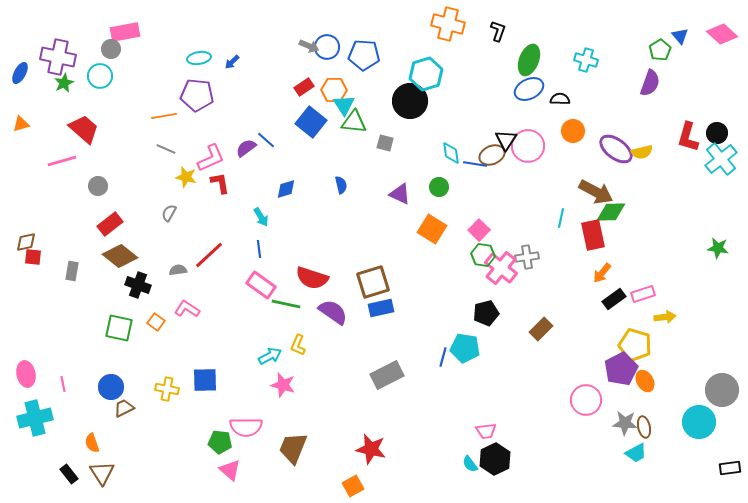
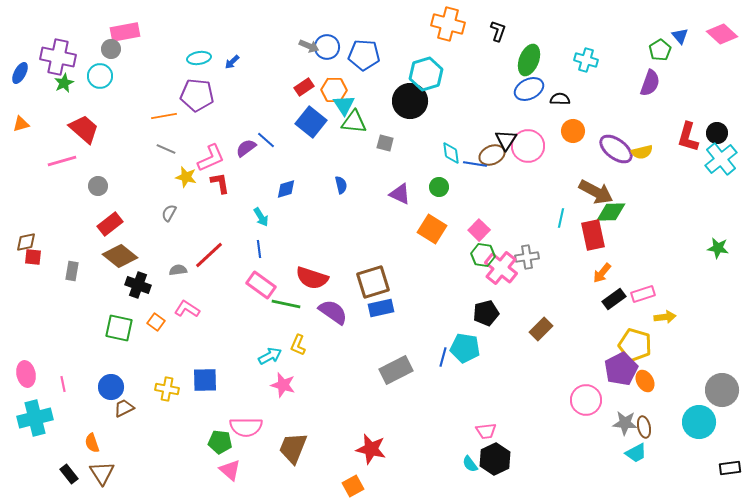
gray rectangle at (387, 375): moved 9 px right, 5 px up
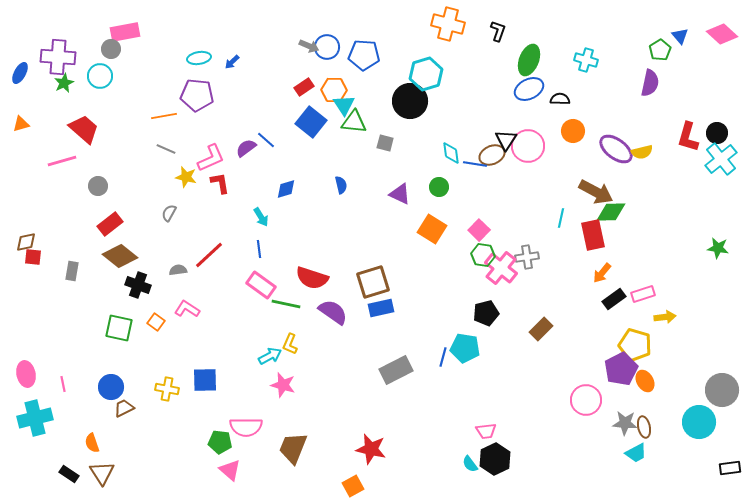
purple cross at (58, 57): rotated 8 degrees counterclockwise
purple semicircle at (650, 83): rotated 8 degrees counterclockwise
yellow L-shape at (298, 345): moved 8 px left, 1 px up
black rectangle at (69, 474): rotated 18 degrees counterclockwise
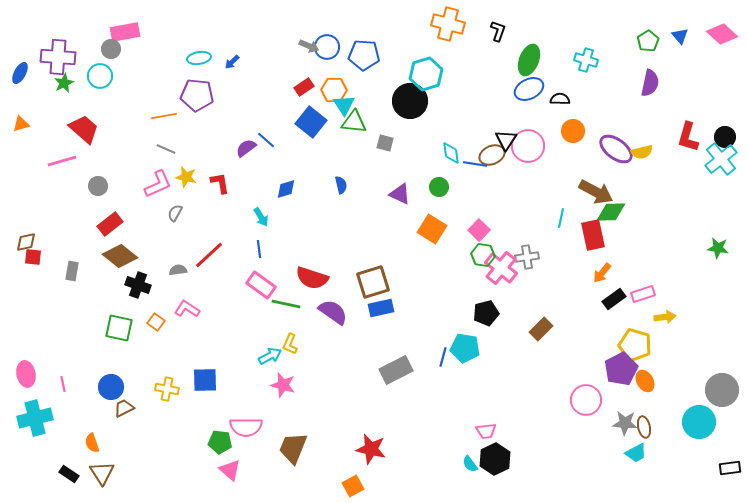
green pentagon at (660, 50): moved 12 px left, 9 px up
black circle at (717, 133): moved 8 px right, 4 px down
pink L-shape at (211, 158): moved 53 px left, 26 px down
gray semicircle at (169, 213): moved 6 px right
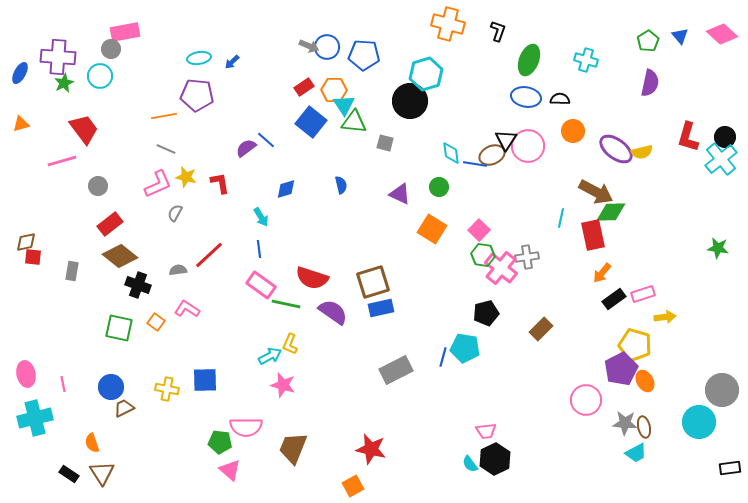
blue ellipse at (529, 89): moved 3 px left, 8 px down; rotated 36 degrees clockwise
red trapezoid at (84, 129): rotated 12 degrees clockwise
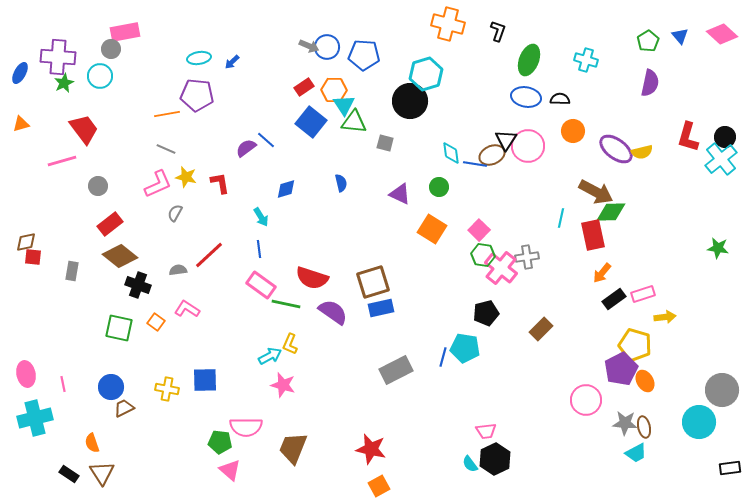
orange line at (164, 116): moved 3 px right, 2 px up
blue semicircle at (341, 185): moved 2 px up
orange square at (353, 486): moved 26 px right
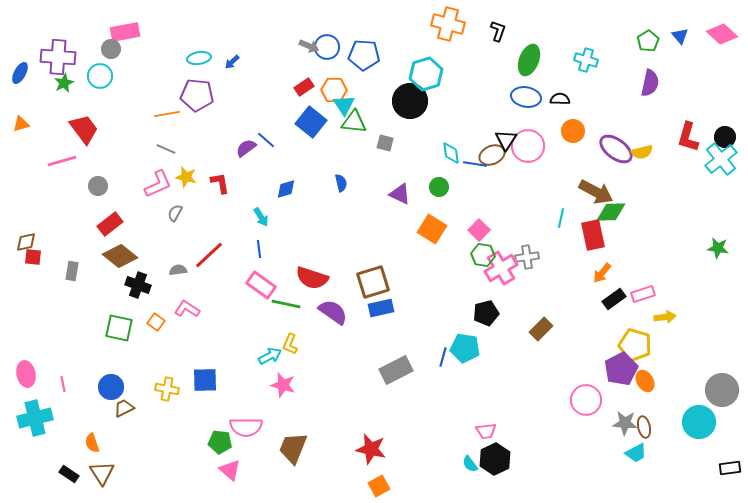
pink cross at (501, 268): rotated 20 degrees clockwise
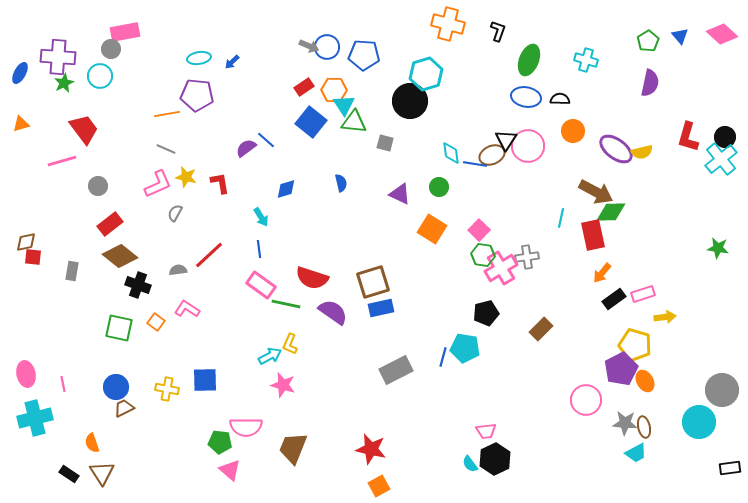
blue circle at (111, 387): moved 5 px right
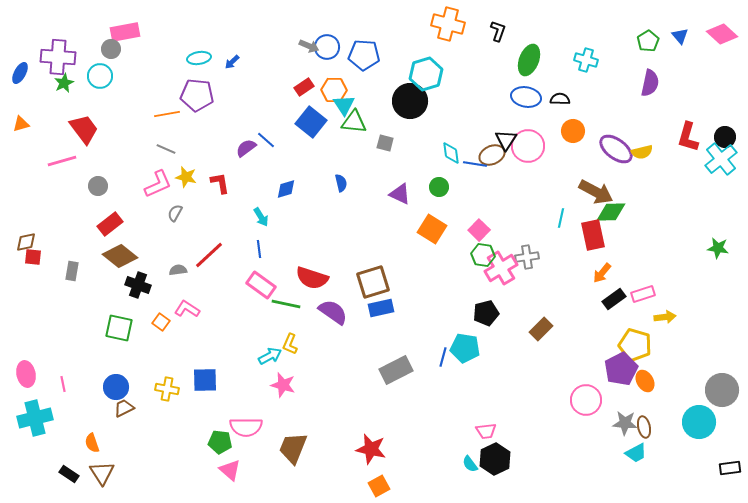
orange square at (156, 322): moved 5 px right
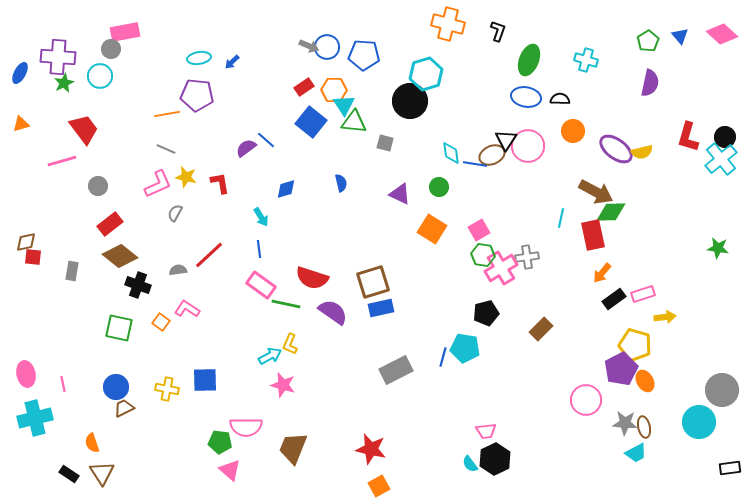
pink square at (479, 230): rotated 15 degrees clockwise
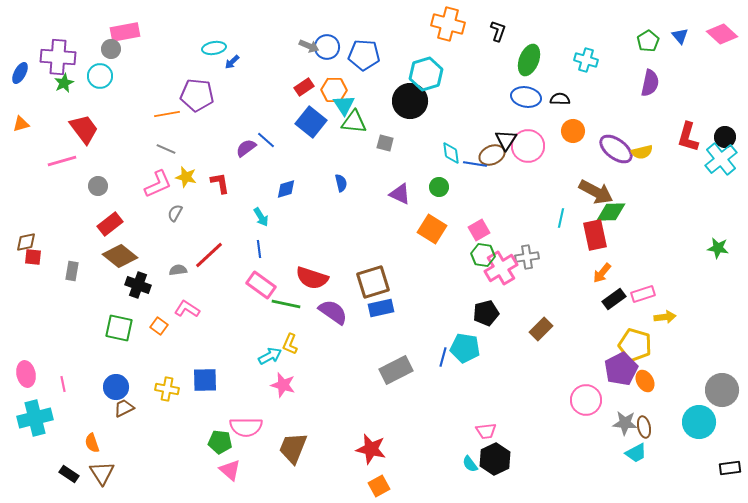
cyan ellipse at (199, 58): moved 15 px right, 10 px up
red rectangle at (593, 235): moved 2 px right
orange square at (161, 322): moved 2 px left, 4 px down
